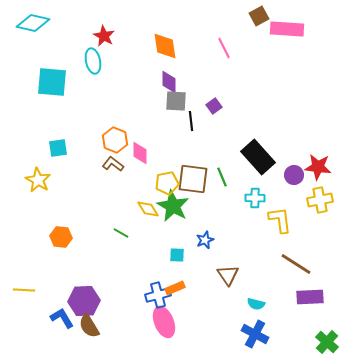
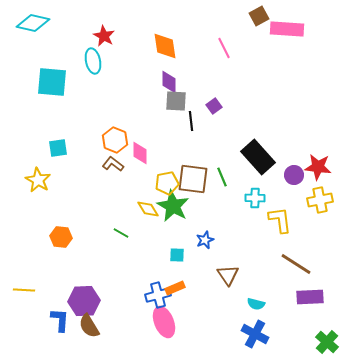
blue L-shape at (62, 318): moved 2 px left, 2 px down; rotated 35 degrees clockwise
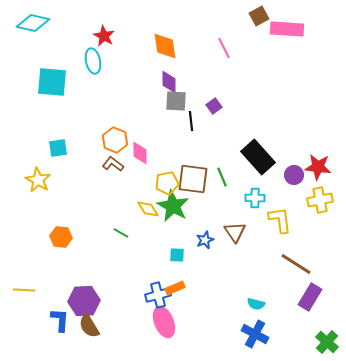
brown triangle at (228, 275): moved 7 px right, 43 px up
purple rectangle at (310, 297): rotated 56 degrees counterclockwise
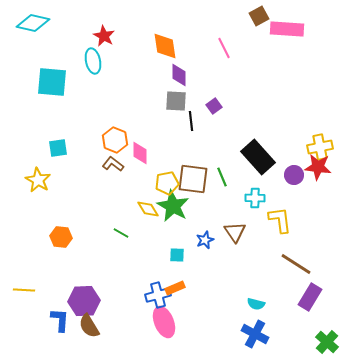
purple diamond at (169, 82): moved 10 px right, 7 px up
yellow cross at (320, 200): moved 53 px up
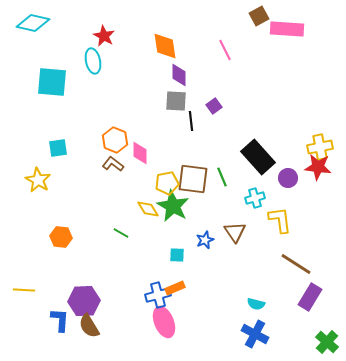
pink line at (224, 48): moved 1 px right, 2 px down
purple circle at (294, 175): moved 6 px left, 3 px down
cyan cross at (255, 198): rotated 18 degrees counterclockwise
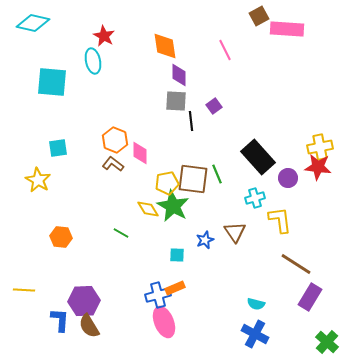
green line at (222, 177): moved 5 px left, 3 px up
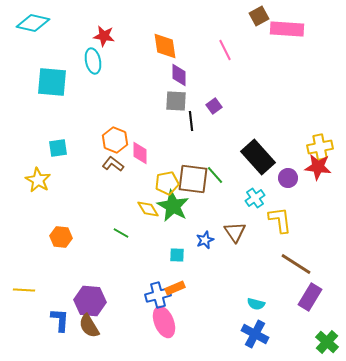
red star at (104, 36): rotated 20 degrees counterclockwise
green line at (217, 174): moved 2 px left, 1 px down; rotated 18 degrees counterclockwise
cyan cross at (255, 198): rotated 18 degrees counterclockwise
purple hexagon at (84, 301): moved 6 px right; rotated 8 degrees clockwise
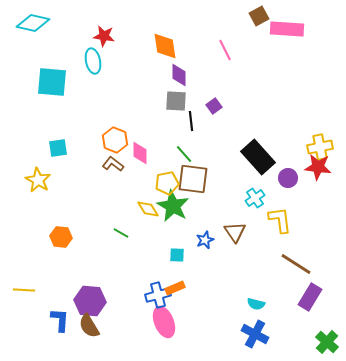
green line at (215, 175): moved 31 px left, 21 px up
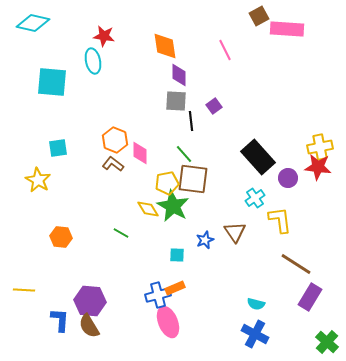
pink ellipse at (164, 322): moved 4 px right
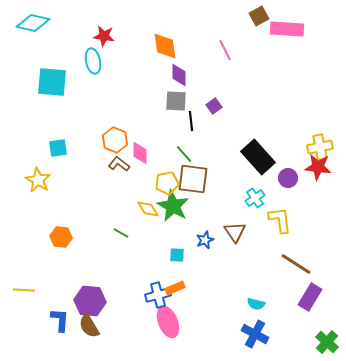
brown L-shape at (113, 164): moved 6 px right
